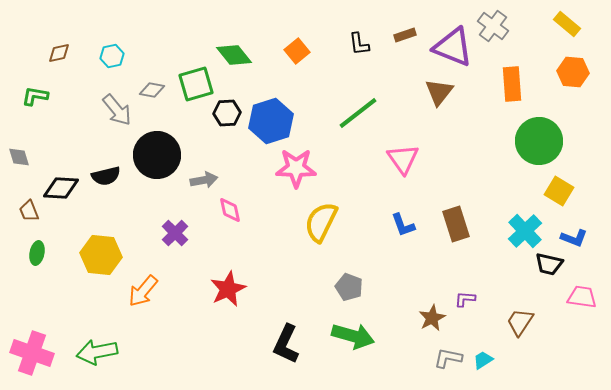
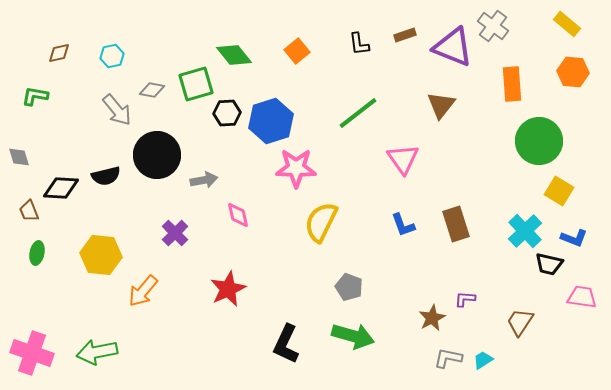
brown triangle at (439, 92): moved 2 px right, 13 px down
pink diamond at (230, 210): moved 8 px right, 5 px down
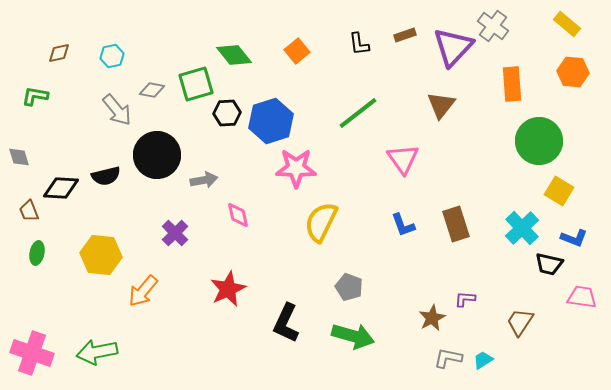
purple triangle at (453, 47): rotated 51 degrees clockwise
cyan cross at (525, 231): moved 3 px left, 3 px up
black L-shape at (286, 344): moved 21 px up
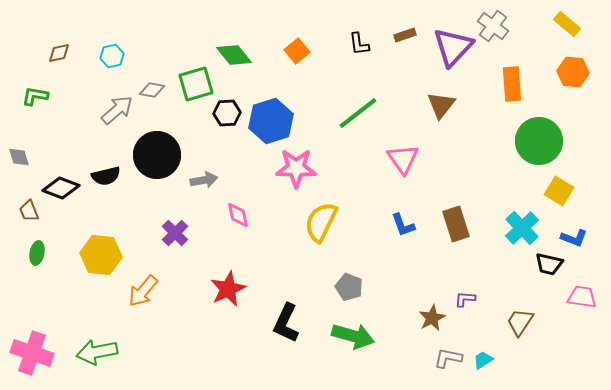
gray arrow at (117, 110): rotated 92 degrees counterclockwise
black diamond at (61, 188): rotated 18 degrees clockwise
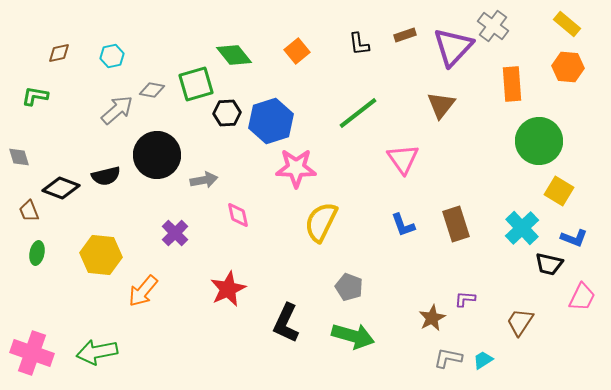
orange hexagon at (573, 72): moved 5 px left, 5 px up
pink trapezoid at (582, 297): rotated 108 degrees clockwise
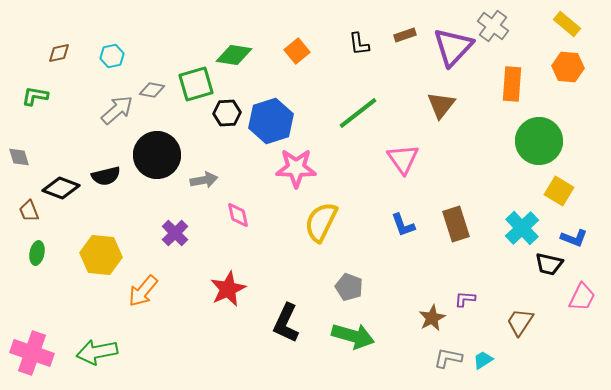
green diamond at (234, 55): rotated 42 degrees counterclockwise
orange rectangle at (512, 84): rotated 8 degrees clockwise
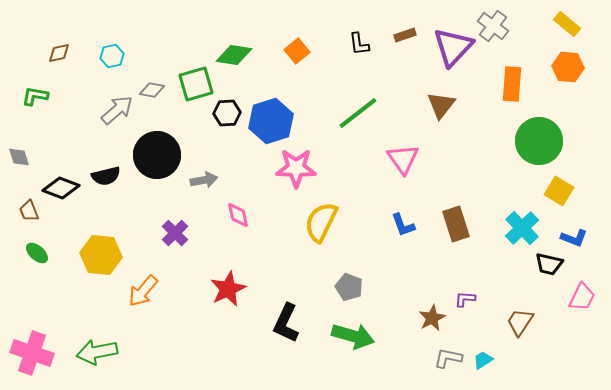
green ellipse at (37, 253): rotated 60 degrees counterclockwise
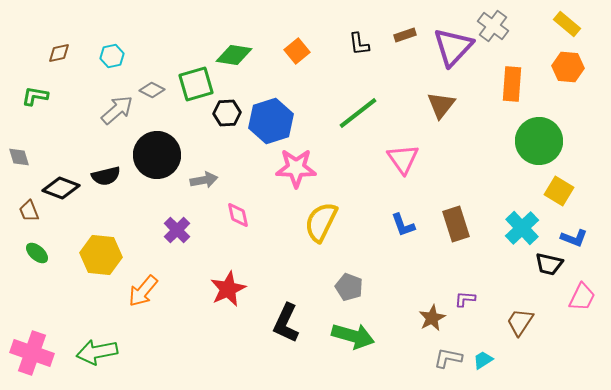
gray diamond at (152, 90): rotated 15 degrees clockwise
purple cross at (175, 233): moved 2 px right, 3 px up
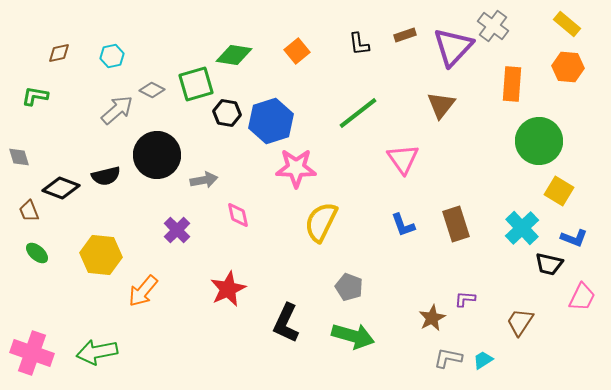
black hexagon at (227, 113): rotated 12 degrees clockwise
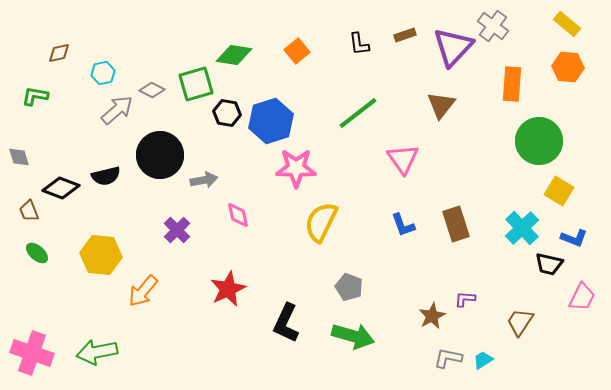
cyan hexagon at (112, 56): moved 9 px left, 17 px down
black circle at (157, 155): moved 3 px right
brown star at (432, 318): moved 2 px up
